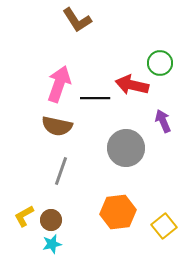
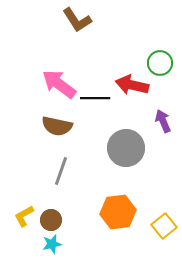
pink arrow: rotated 72 degrees counterclockwise
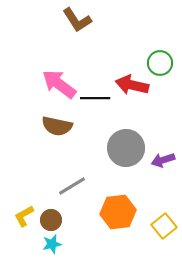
purple arrow: moved 39 px down; rotated 85 degrees counterclockwise
gray line: moved 11 px right, 15 px down; rotated 40 degrees clockwise
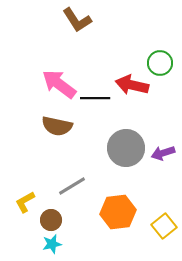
purple arrow: moved 7 px up
yellow L-shape: moved 1 px right, 14 px up
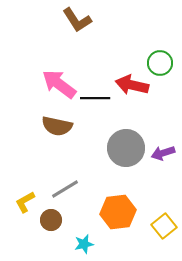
gray line: moved 7 px left, 3 px down
cyan star: moved 32 px right
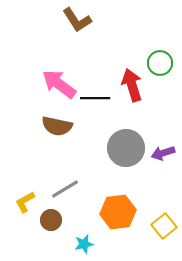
red arrow: rotated 60 degrees clockwise
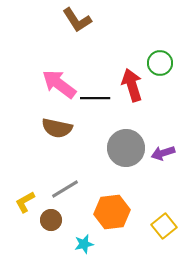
brown semicircle: moved 2 px down
orange hexagon: moved 6 px left
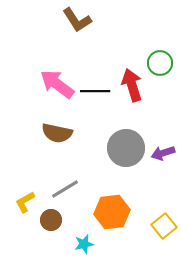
pink arrow: moved 2 px left
black line: moved 7 px up
brown semicircle: moved 5 px down
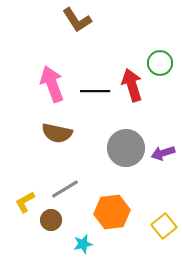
pink arrow: moved 5 px left; rotated 33 degrees clockwise
cyan star: moved 1 px left
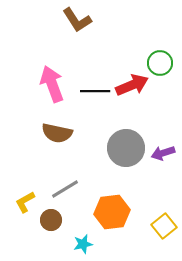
red arrow: rotated 84 degrees clockwise
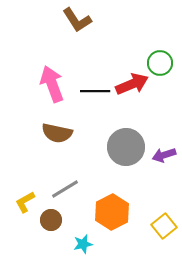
red arrow: moved 1 px up
gray circle: moved 1 px up
purple arrow: moved 1 px right, 2 px down
orange hexagon: rotated 20 degrees counterclockwise
